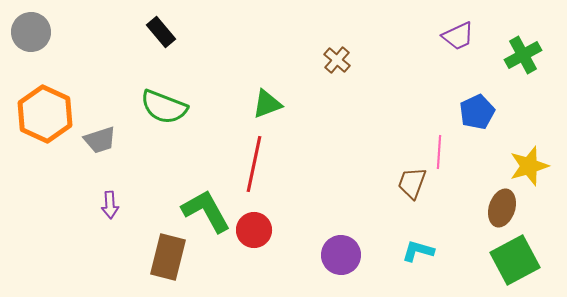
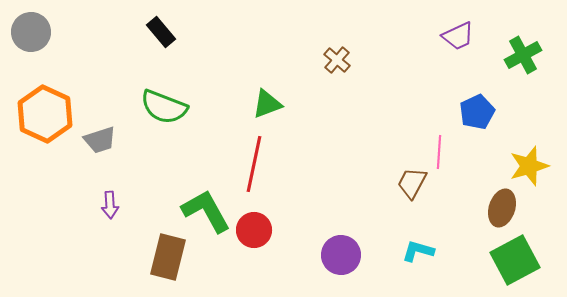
brown trapezoid: rotated 8 degrees clockwise
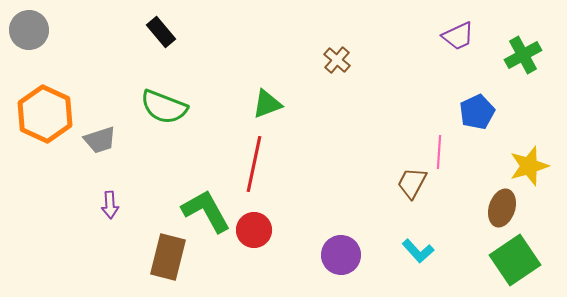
gray circle: moved 2 px left, 2 px up
cyan L-shape: rotated 148 degrees counterclockwise
green square: rotated 6 degrees counterclockwise
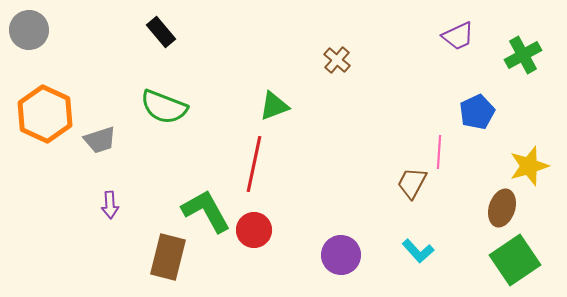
green triangle: moved 7 px right, 2 px down
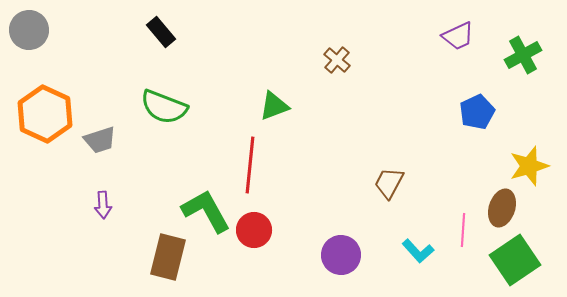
pink line: moved 24 px right, 78 px down
red line: moved 4 px left, 1 px down; rotated 6 degrees counterclockwise
brown trapezoid: moved 23 px left
purple arrow: moved 7 px left
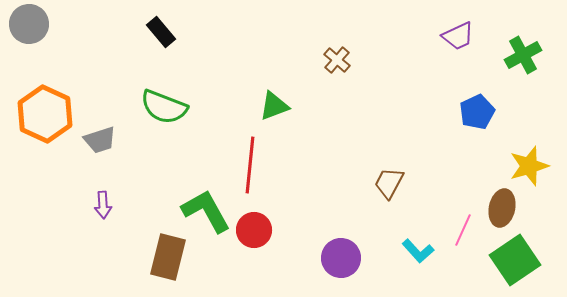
gray circle: moved 6 px up
brown ellipse: rotated 6 degrees counterclockwise
pink line: rotated 20 degrees clockwise
purple circle: moved 3 px down
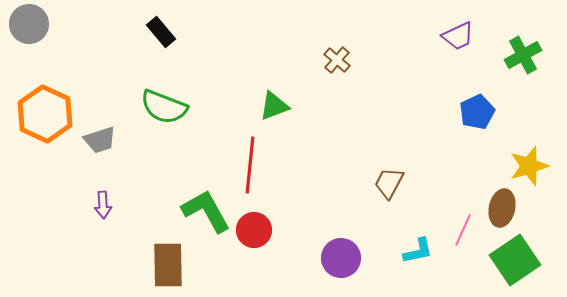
cyan L-shape: rotated 60 degrees counterclockwise
brown rectangle: moved 8 px down; rotated 15 degrees counterclockwise
